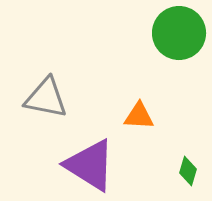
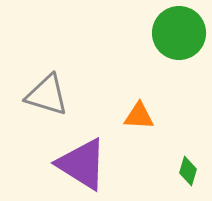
gray triangle: moved 1 px right, 3 px up; rotated 6 degrees clockwise
purple triangle: moved 8 px left, 1 px up
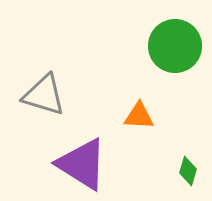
green circle: moved 4 px left, 13 px down
gray triangle: moved 3 px left
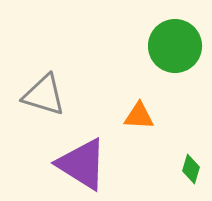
green diamond: moved 3 px right, 2 px up
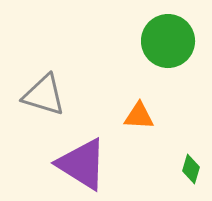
green circle: moved 7 px left, 5 px up
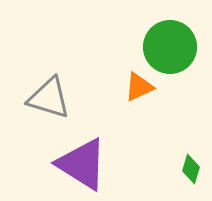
green circle: moved 2 px right, 6 px down
gray triangle: moved 5 px right, 3 px down
orange triangle: moved 29 px up; rotated 28 degrees counterclockwise
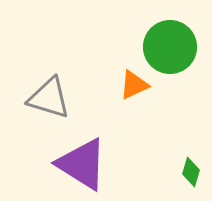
orange triangle: moved 5 px left, 2 px up
green diamond: moved 3 px down
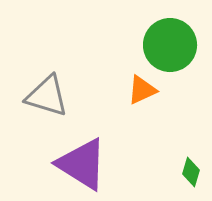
green circle: moved 2 px up
orange triangle: moved 8 px right, 5 px down
gray triangle: moved 2 px left, 2 px up
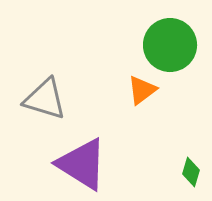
orange triangle: rotated 12 degrees counterclockwise
gray triangle: moved 2 px left, 3 px down
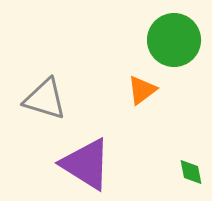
green circle: moved 4 px right, 5 px up
purple triangle: moved 4 px right
green diamond: rotated 28 degrees counterclockwise
